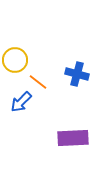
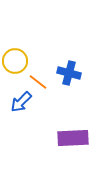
yellow circle: moved 1 px down
blue cross: moved 8 px left, 1 px up
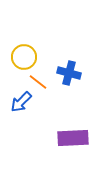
yellow circle: moved 9 px right, 4 px up
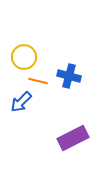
blue cross: moved 3 px down
orange line: moved 1 px up; rotated 24 degrees counterclockwise
purple rectangle: rotated 24 degrees counterclockwise
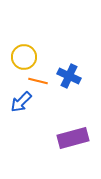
blue cross: rotated 10 degrees clockwise
purple rectangle: rotated 12 degrees clockwise
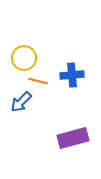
yellow circle: moved 1 px down
blue cross: moved 3 px right, 1 px up; rotated 30 degrees counterclockwise
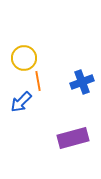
blue cross: moved 10 px right, 7 px down; rotated 15 degrees counterclockwise
orange line: rotated 66 degrees clockwise
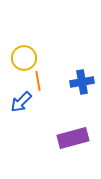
blue cross: rotated 10 degrees clockwise
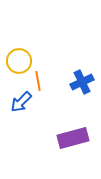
yellow circle: moved 5 px left, 3 px down
blue cross: rotated 15 degrees counterclockwise
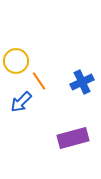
yellow circle: moved 3 px left
orange line: moved 1 px right; rotated 24 degrees counterclockwise
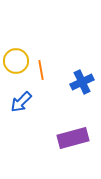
orange line: moved 2 px right, 11 px up; rotated 24 degrees clockwise
